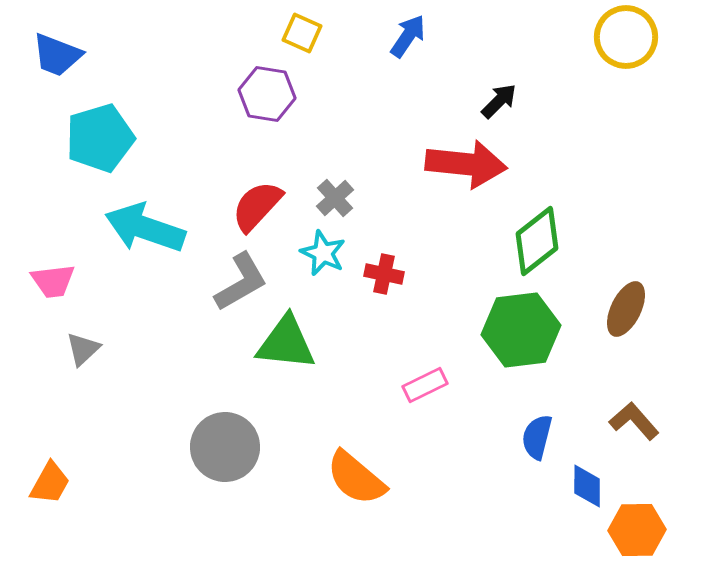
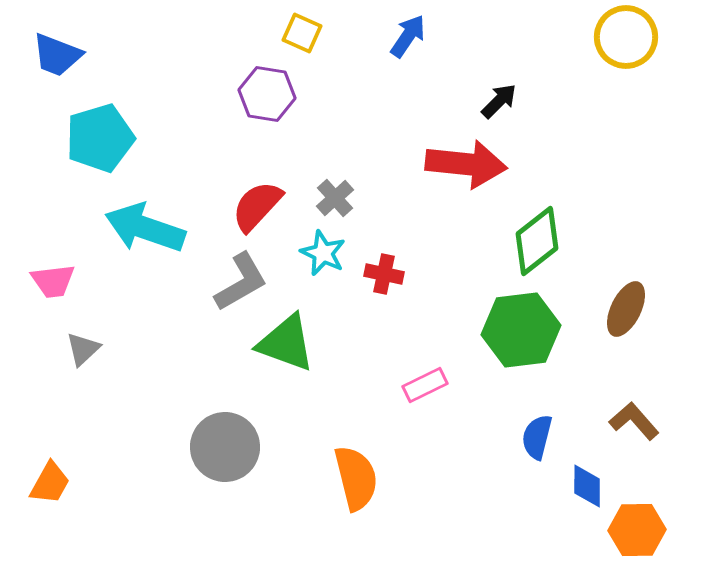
green triangle: rotated 14 degrees clockwise
orange semicircle: rotated 144 degrees counterclockwise
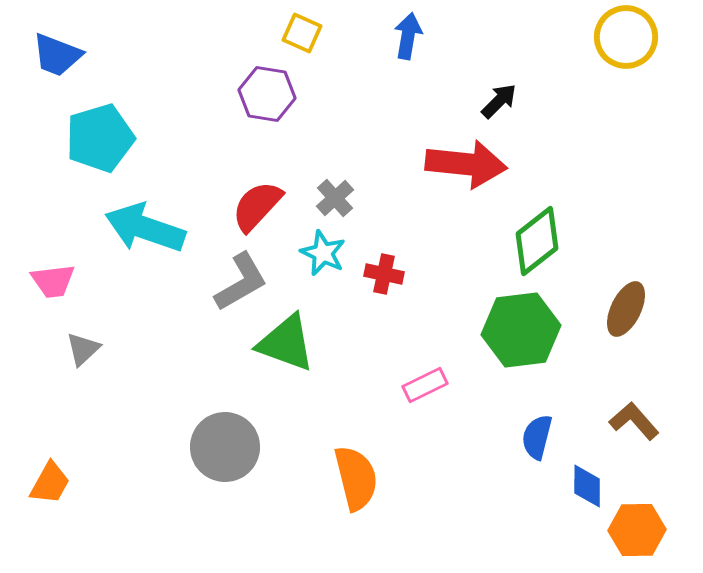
blue arrow: rotated 24 degrees counterclockwise
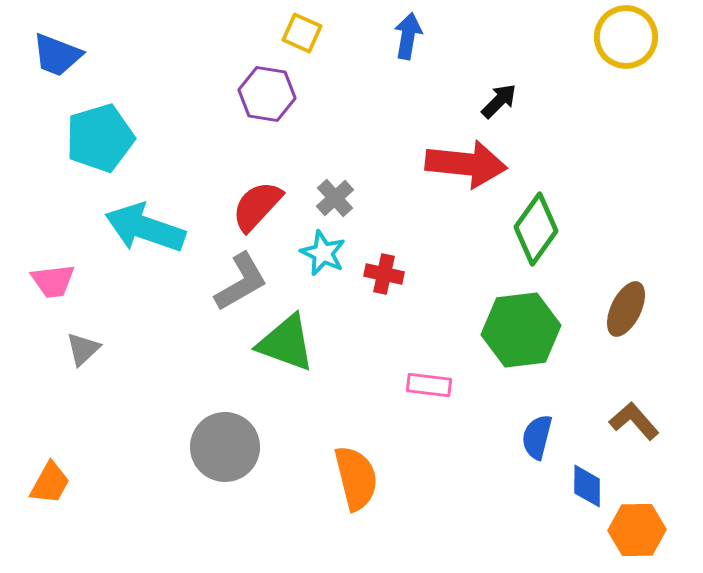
green diamond: moved 1 px left, 12 px up; rotated 16 degrees counterclockwise
pink rectangle: moved 4 px right; rotated 33 degrees clockwise
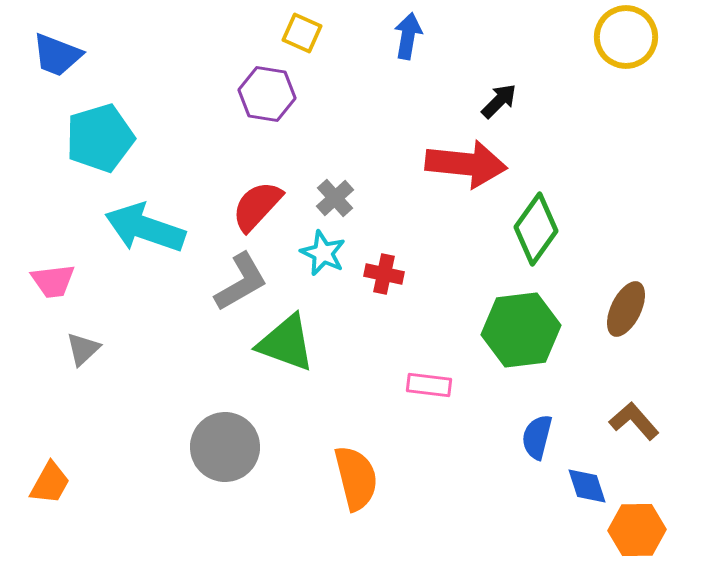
blue diamond: rotated 18 degrees counterclockwise
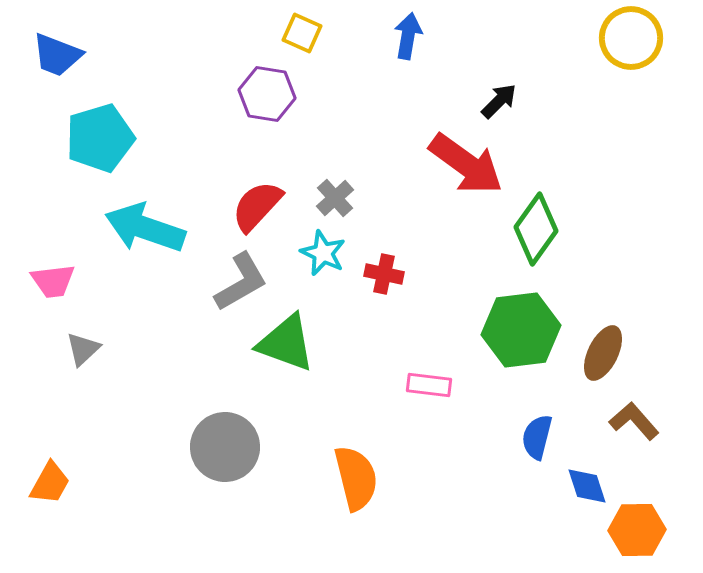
yellow circle: moved 5 px right, 1 px down
red arrow: rotated 30 degrees clockwise
brown ellipse: moved 23 px left, 44 px down
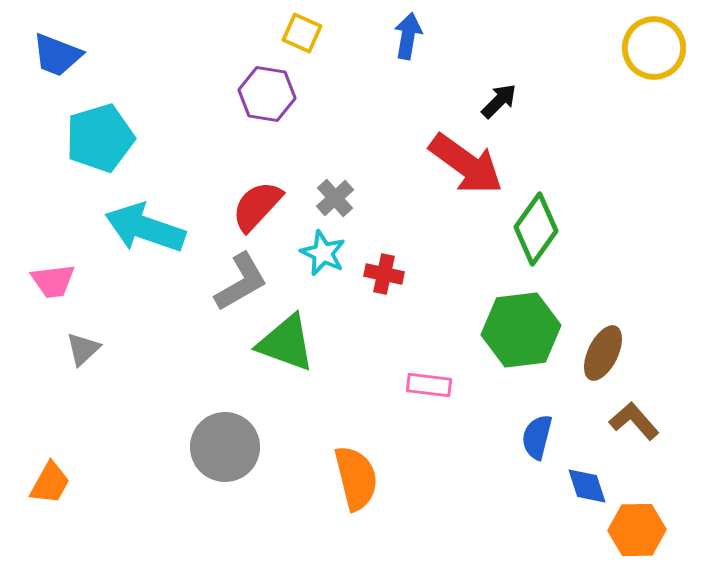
yellow circle: moved 23 px right, 10 px down
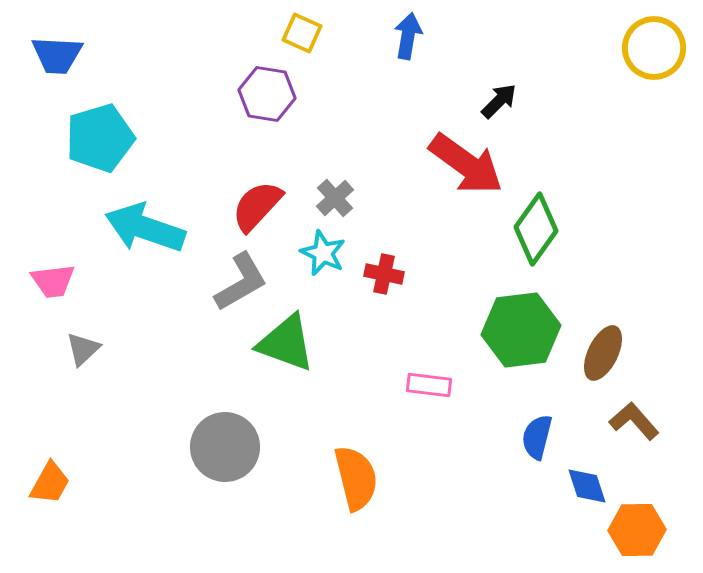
blue trapezoid: rotated 18 degrees counterclockwise
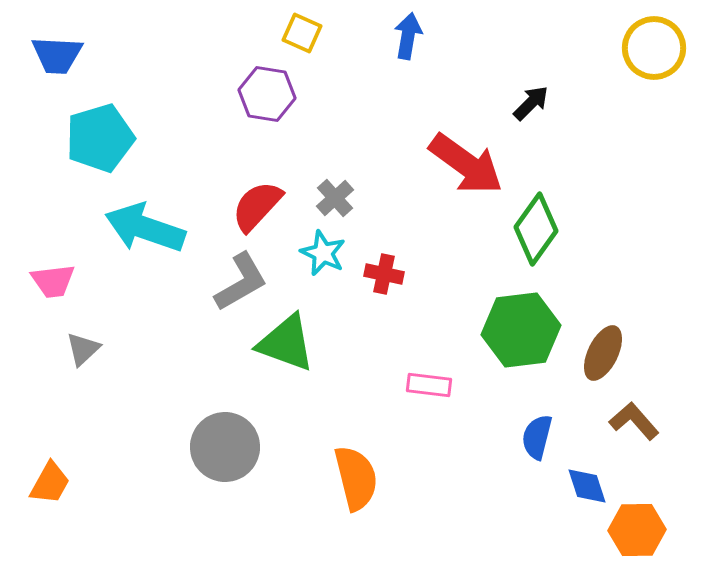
black arrow: moved 32 px right, 2 px down
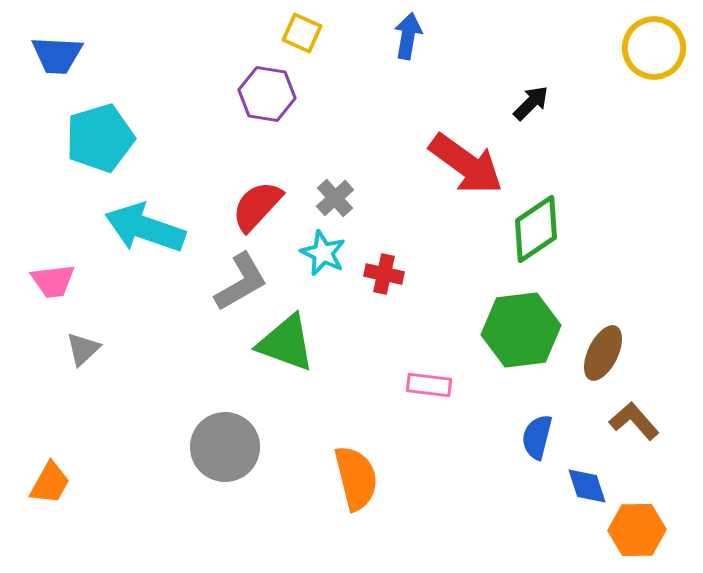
green diamond: rotated 20 degrees clockwise
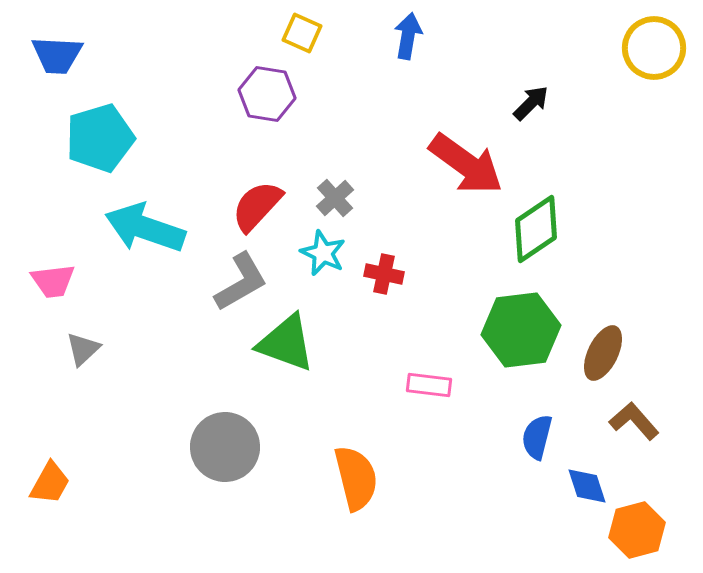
orange hexagon: rotated 14 degrees counterclockwise
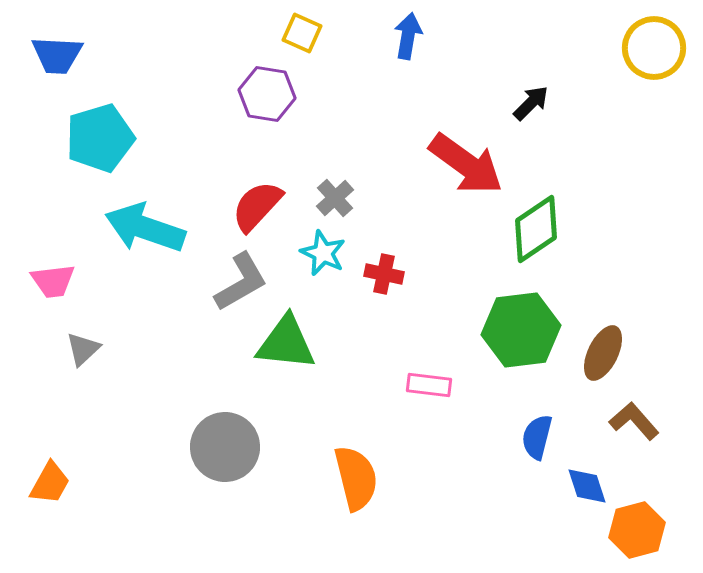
green triangle: rotated 14 degrees counterclockwise
